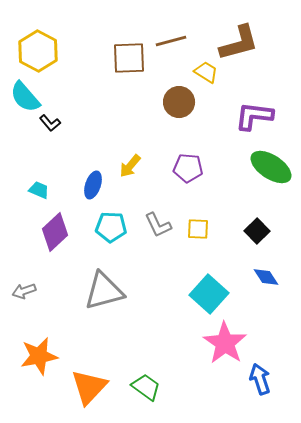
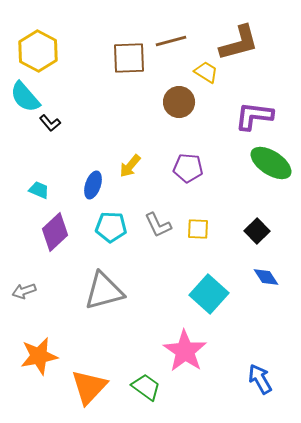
green ellipse: moved 4 px up
pink star: moved 40 px left, 8 px down
blue arrow: rotated 12 degrees counterclockwise
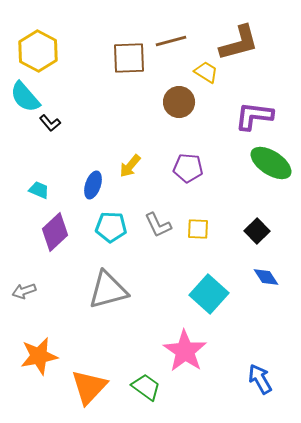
gray triangle: moved 4 px right, 1 px up
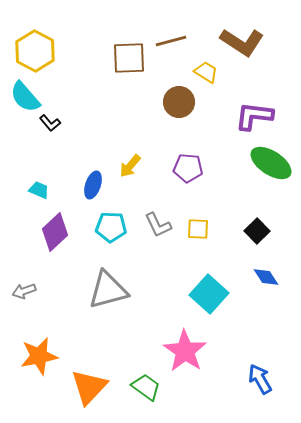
brown L-shape: moved 3 px right, 1 px up; rotated 48 degrees clockwise
yellow hexagon: moved 3 px left
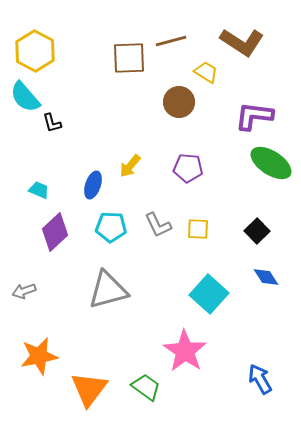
black L-shape: moved 2 px right; rotated 25 degrees clockwise
orange triangle: moved 2 px down; rotated 6 degrees counterclockwise
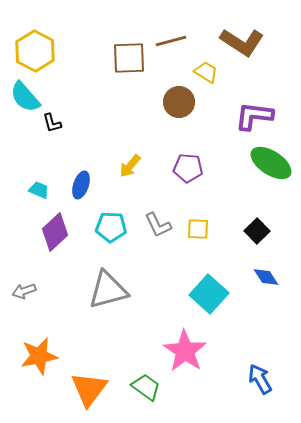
blue ellipse: moved 12 px left
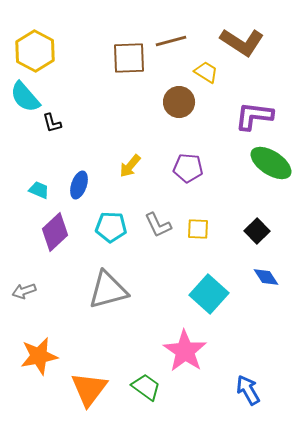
blue ellipse: moved 2 px left
blue arrow: moved 12 px left, 11 px down
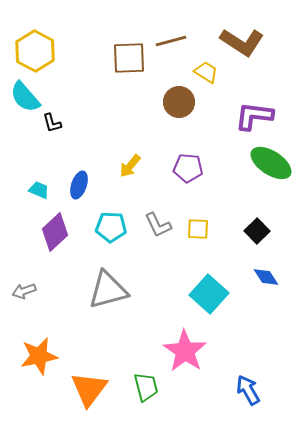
green trapezoid: rotated 40 degrees clockwise
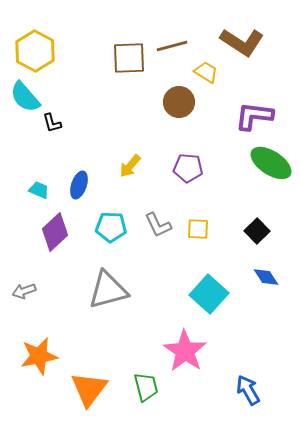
brown line: moved 1 px right, 5 px down
